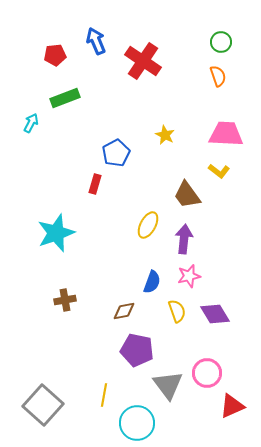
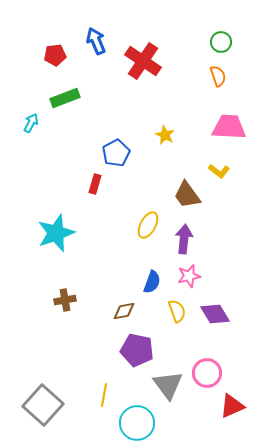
pink trapezoid: moved 3 px right, 7 px up
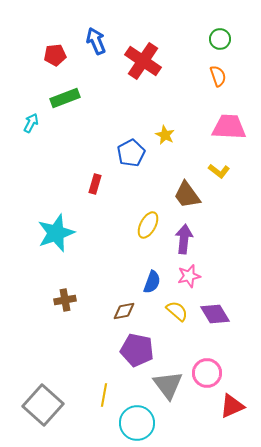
green circle: moved 1 px left, 3 px up
blue pentagon: moved 15 px right
yellow semicircle: rotated 30 degrees counterclockwise
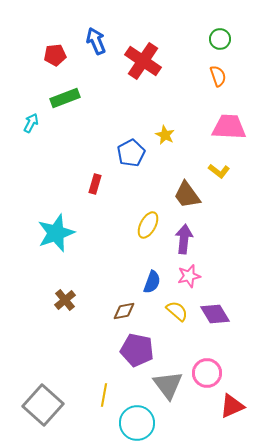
brown cross: rotated 30 degrees counterclockwise
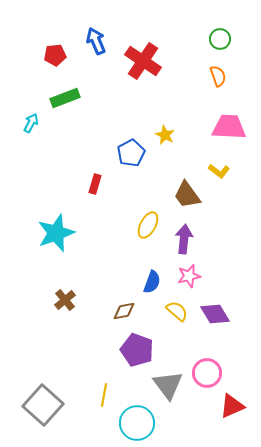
purple pentagon: rotated 8 degrees clockwise
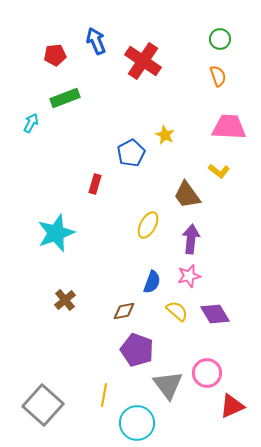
purple arrow: moved 7 px right
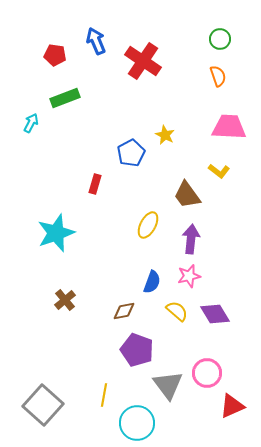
red pentagon: rotated 15 degrees clockwise
